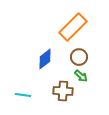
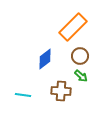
brown circle: moved 1 px right, 1 px up
brown cross: moved 2 px left
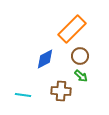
orange rectangle: moved 1 px left, 2 px down
blue diamond: rotated 10 degrees clockwise
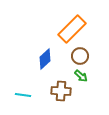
blue diamond: rotated 15 degrees counterclockwise
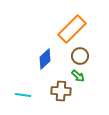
green arrow: moved 3 px left
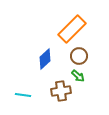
brown circle: moved 1 px left
brown cross: rotated 12 degrees counterclockwise
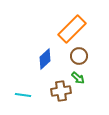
green arrow: moved 2 px down
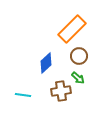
blue diamond: moved 1 px right, 4 px down
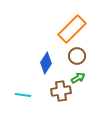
brown circle: moved 2 px left
blue diamond: rotated 15 degrees counterclockwise
green arrow: rotated 72 degrees counterclockwise
